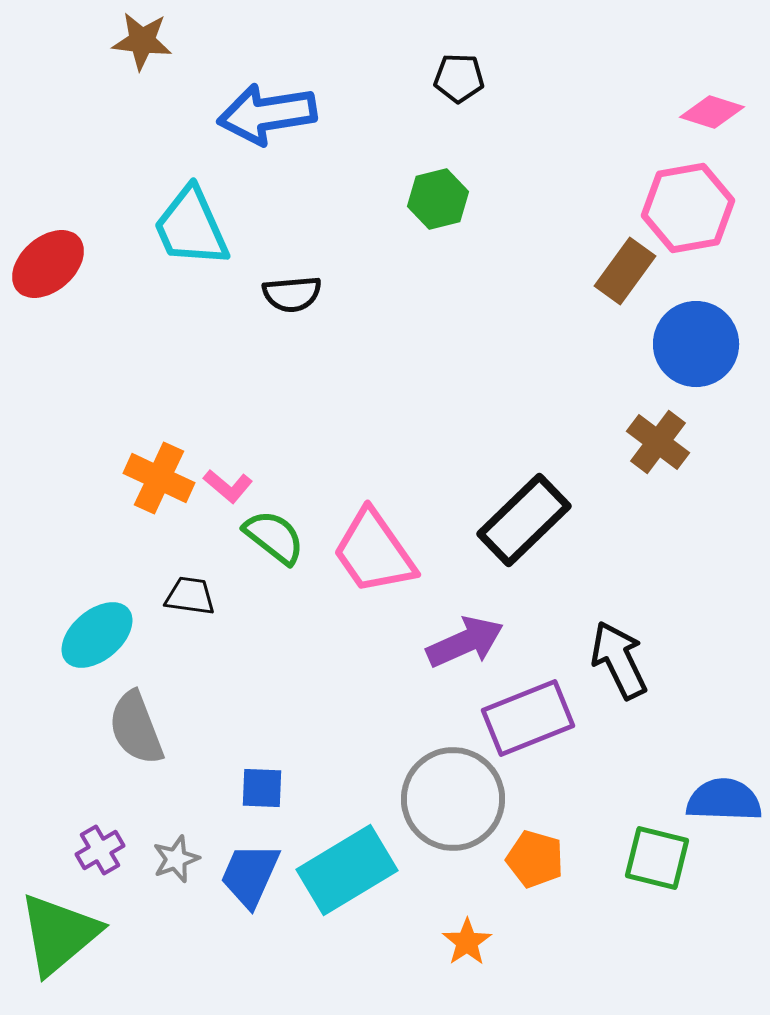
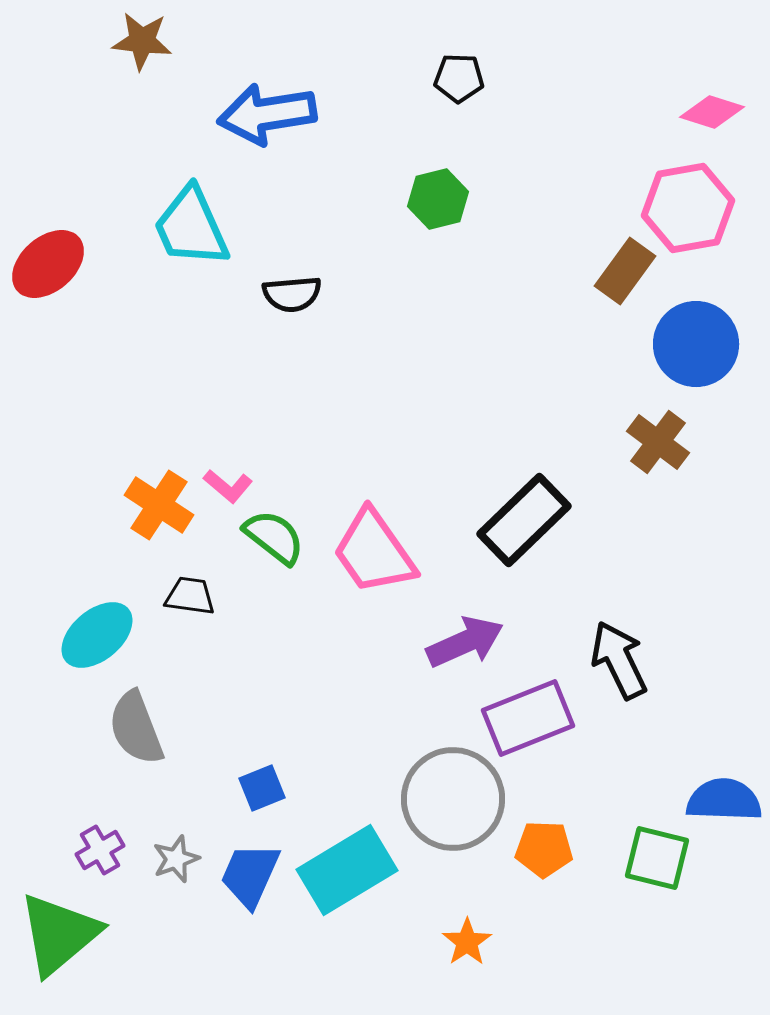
orange cross: moved 27 px down; rotated 8 degrees clockwise
blue square: rotated 24 degrees counterclockwise
orange pentagon: moved 9 px right, 10 px up; rotated 14 degrees counterclockwise
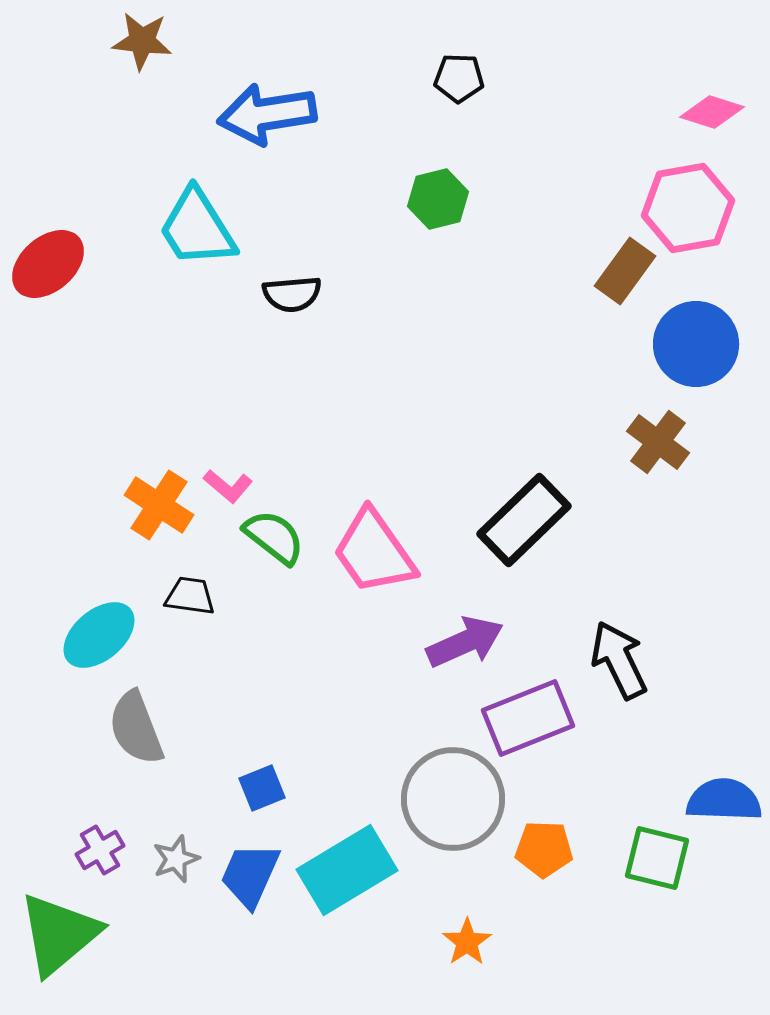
cyan trapezoid: moved 6 px right, 1 px down; rotated 8 degrees counterclockwise
cyan ellipse: moved 2 px right
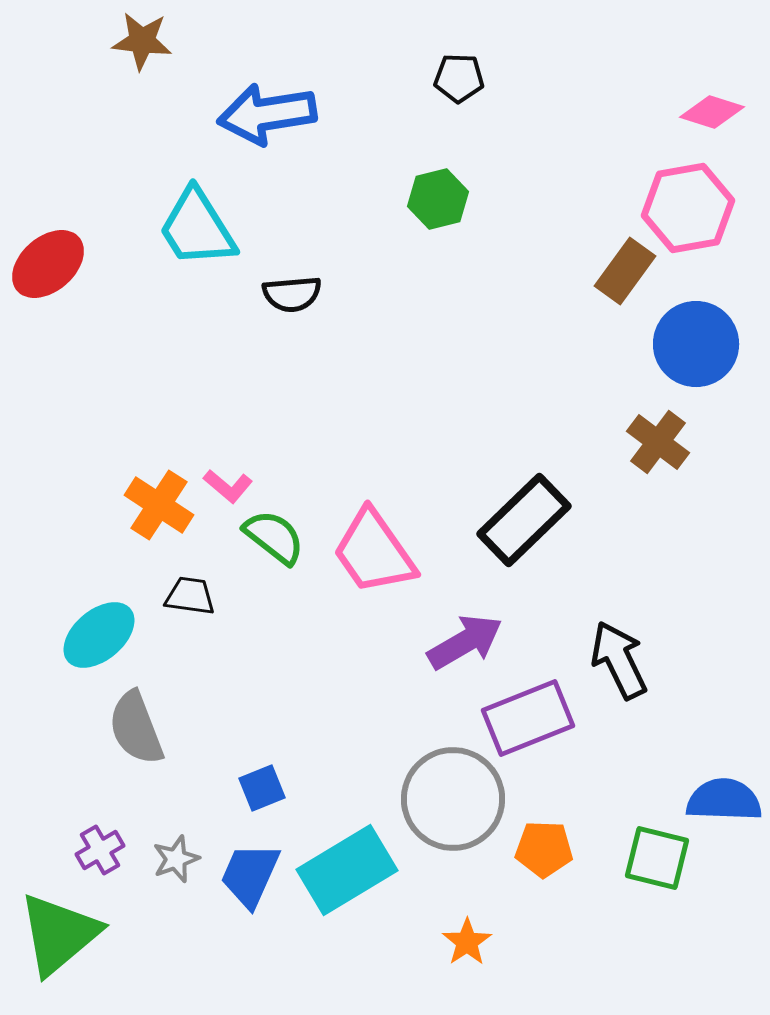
purple arrow: rotated 6 degrees counterclockwise
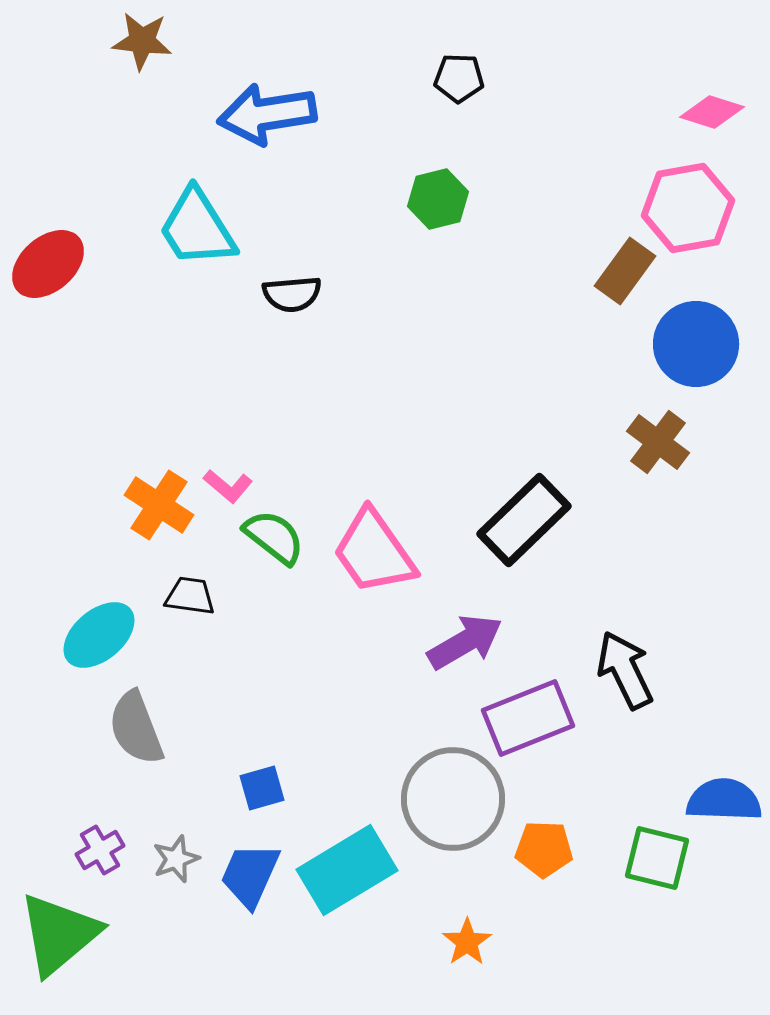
black arrow: moved 6 px right, 10 px down
blue square: rotated 6 degrees clockwise
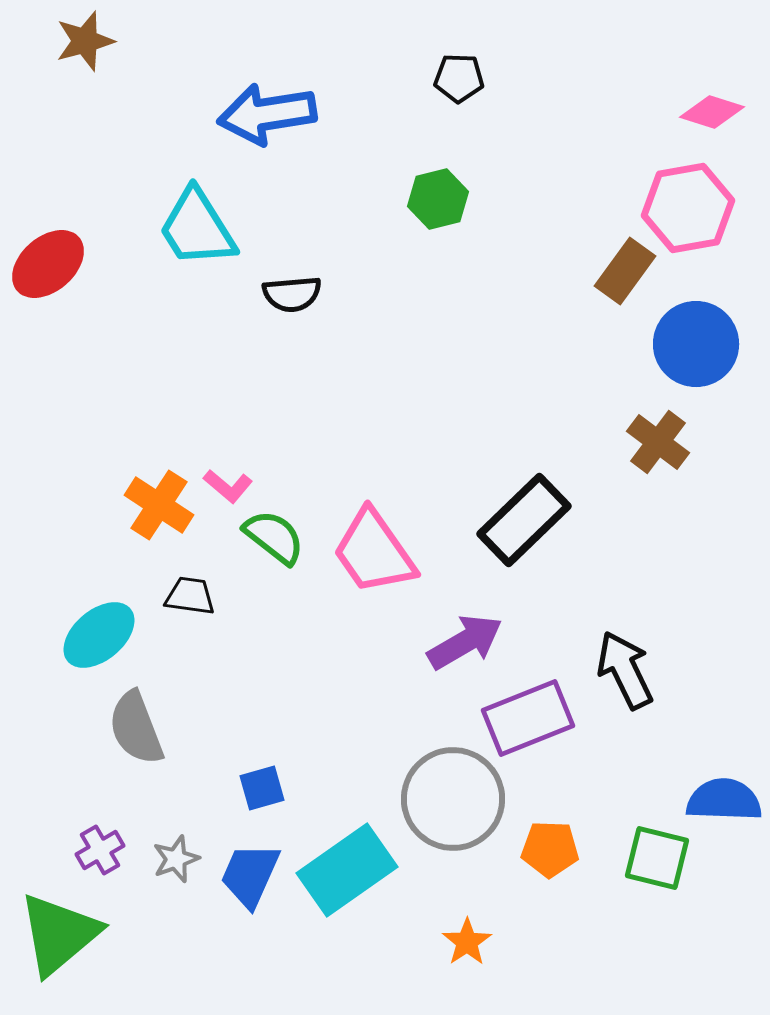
brown star: moved 57 px left; rotated 22 degrees counterclockwise
orange pentagon: moved 6 px right
cyan rectangle: rotated 4 degrees counterclockwise
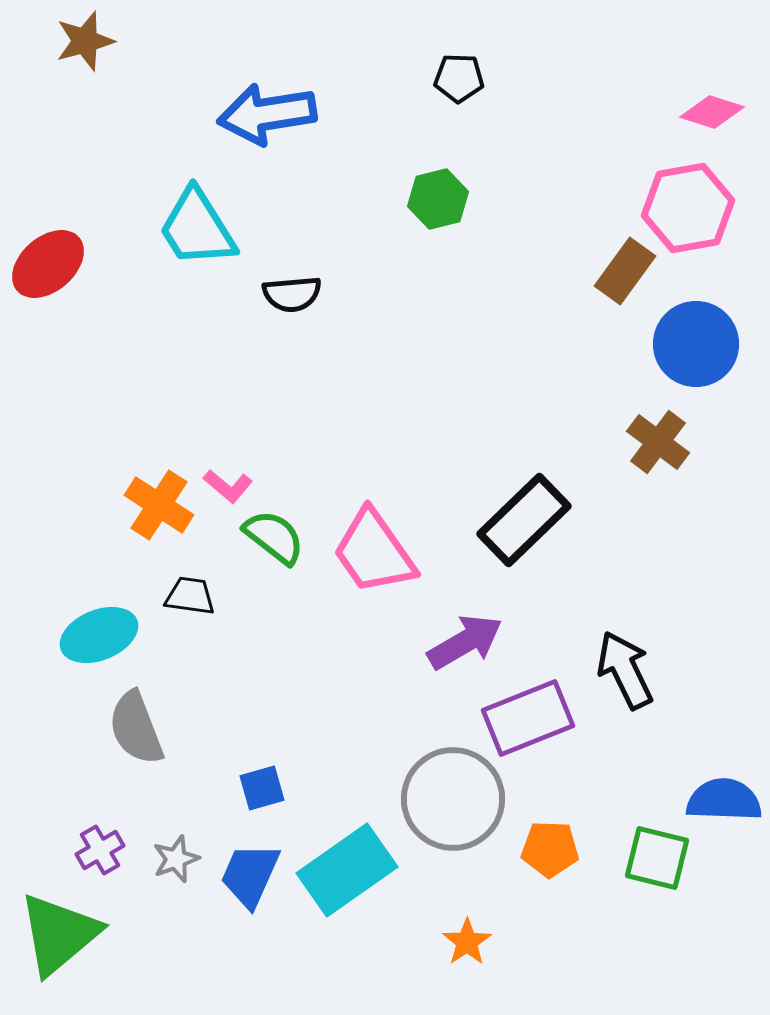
cyan ellipse: rotated 18 degrees clockwise
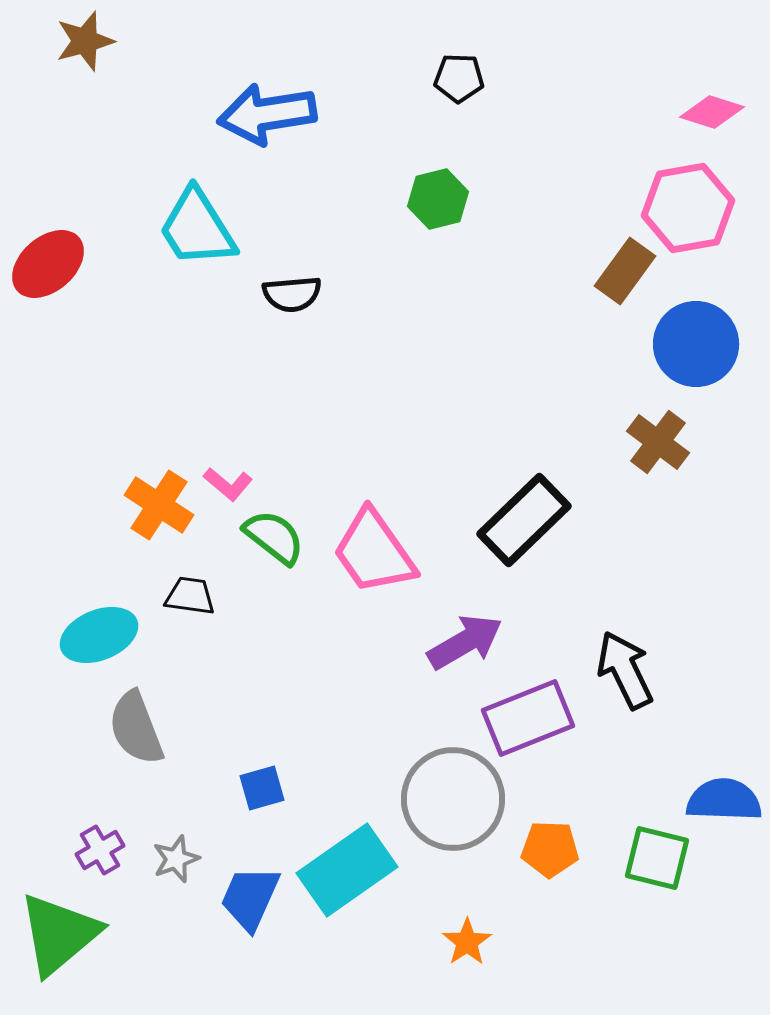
pink L-shape: moved 2 px up
blue trapezoid: moved 23 px down
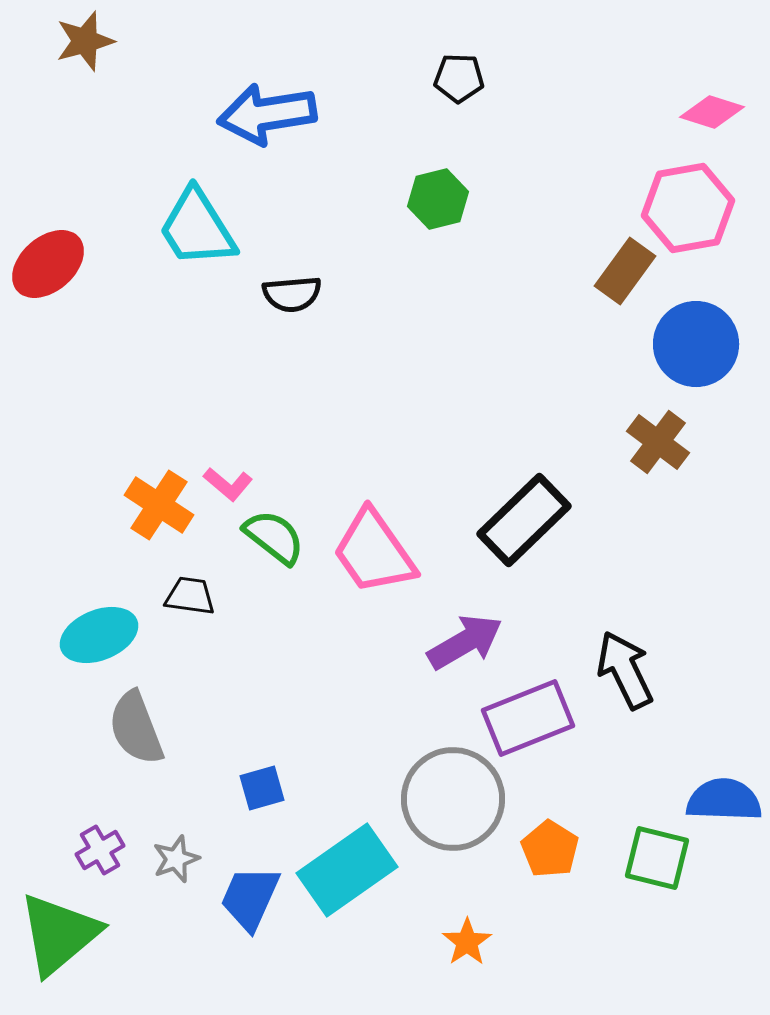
orange pentagon: rotated 30 degrees clockwise
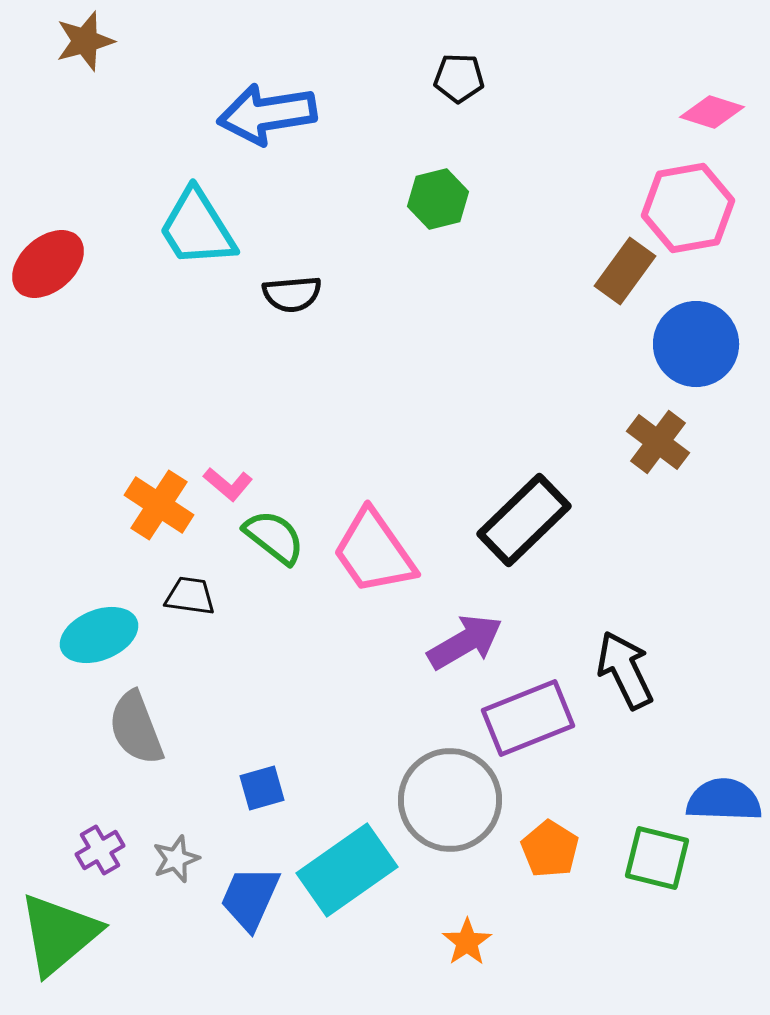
gray circle: moved 3 px left, 1 px down
